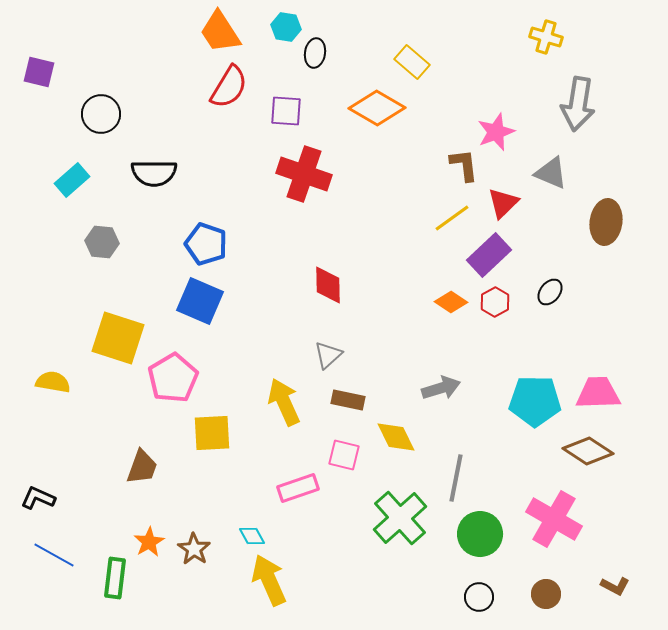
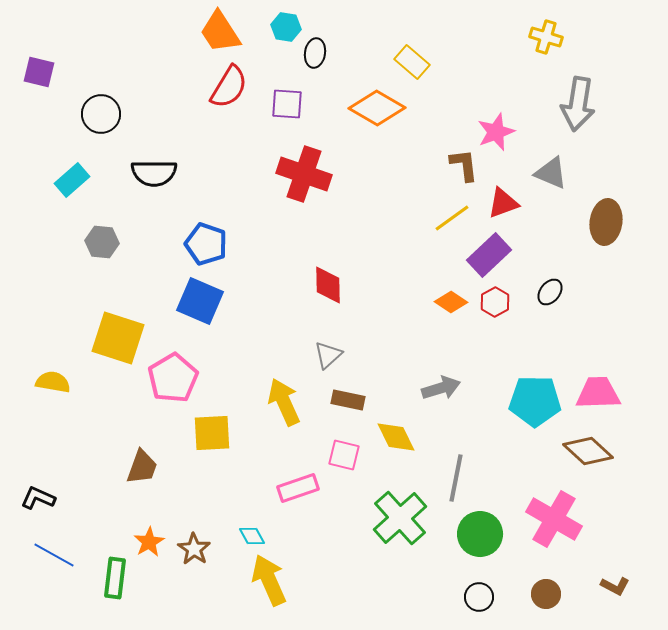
purple square at (286, 111): moved 1 px right, 7 px up
red triangle at (503, 203): rotated 24 degrees clockwise
brown diamond at (588, 451): rotated 9 degrees clockwise
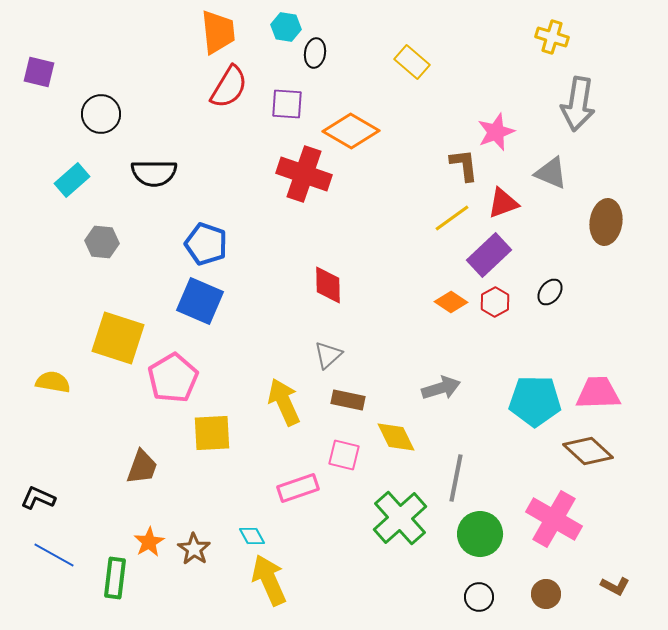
orange trapezoid at (220, 32): moved 2 px left; rotated 153 degrees counterclockwise
yellow cross at (546, 37): moved 6 px right
orange diamond at (377, 108): moved 26 px left, 23 px down
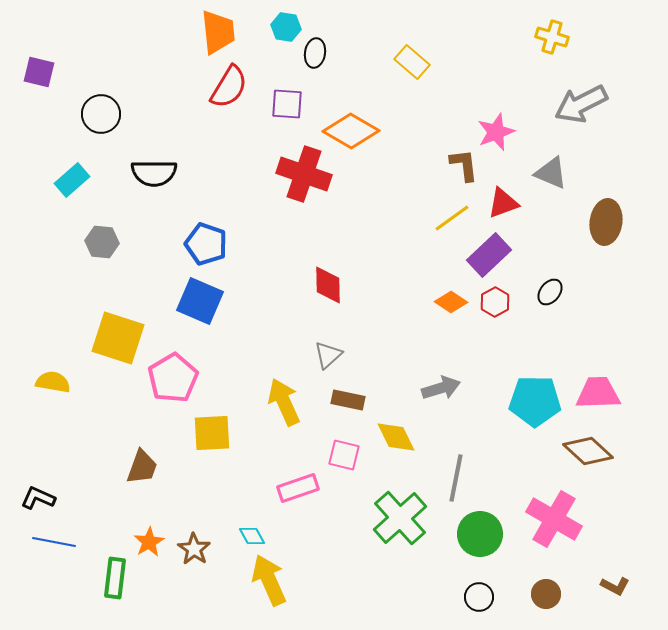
gray arrow at (578, 104): moved 3 px right; rotated 54 degrees clockwise
blue line at (54, 555): moved 13 px up; rotated 18 degrees counterclockwise
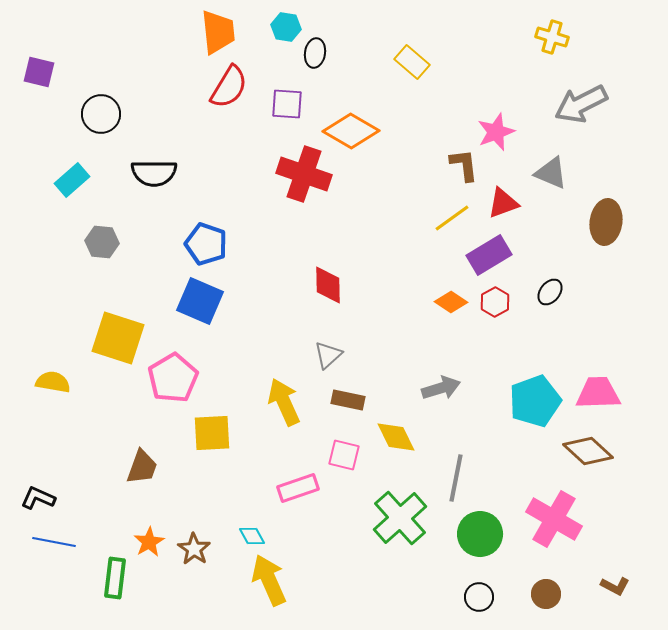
purple rectangle at (489, 255): rotated 12 degrees clockwise
cyan pentagon at (535, 401): rotated 21 degrees counterclockwise
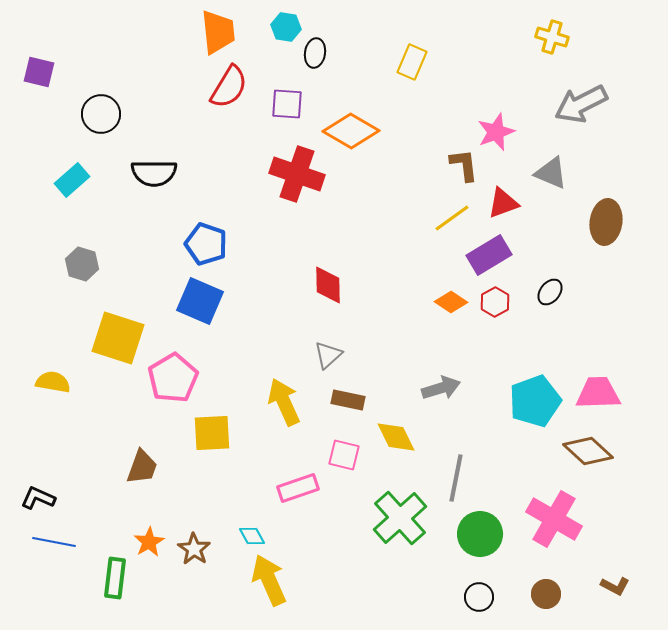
yellow rectangle at (412, 62): rotated 72 degrees clockwise
red cross at (304, 174): moved 7 px left
gray hexagon at (102, 242): moved 20 px left, 22 px down; rotated 12 degrees clockwise
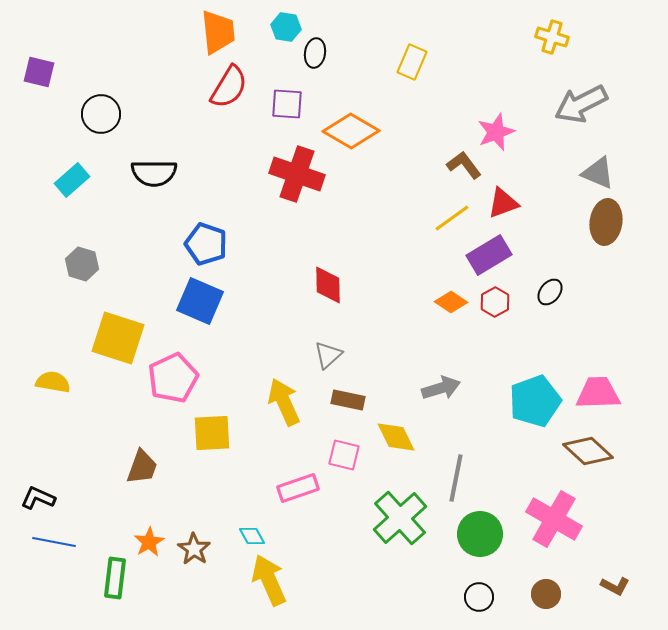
brown L-shape at (464, 165): rotated 30 degrees counterclockwise
gray triangle at (551, 173): moved 47 px right
pink pentagon at (173, 378): rotated 6 degrees clockwise
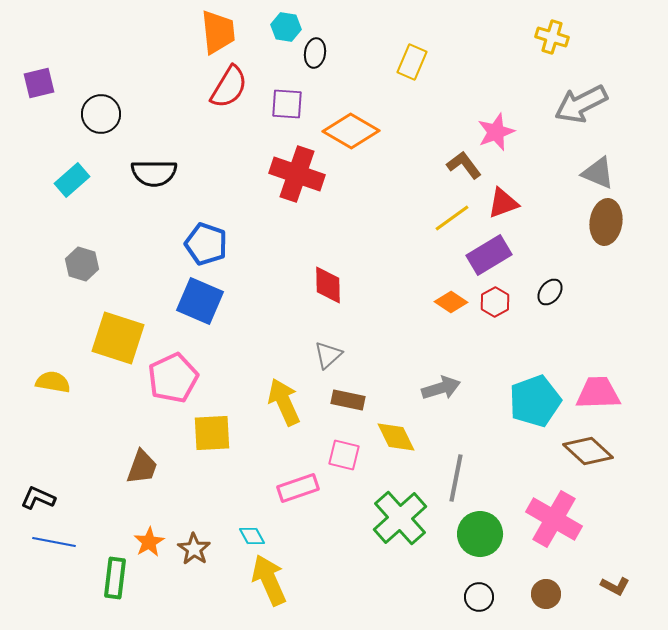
purple square at (39, 72): moved 11 px down; rotated 28 degrees counterclockwise
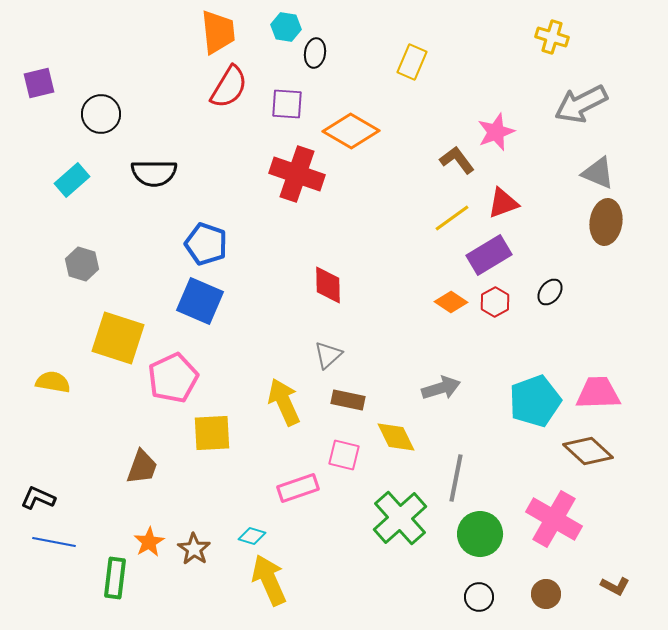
brown L-shape at (464, 165): moved 7 px left, 5 px up
cyan diamond at (252, 536): rotated 44 degrees counterclockwise
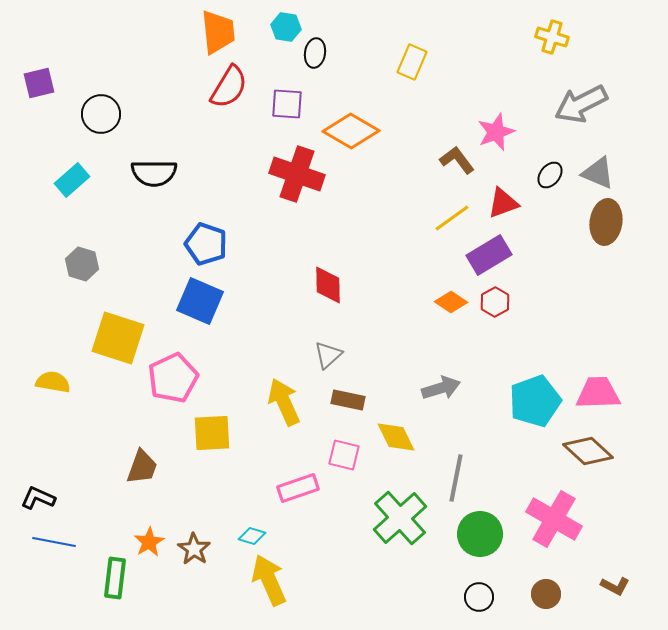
black ellipse at (550, 292): moved 117 px up
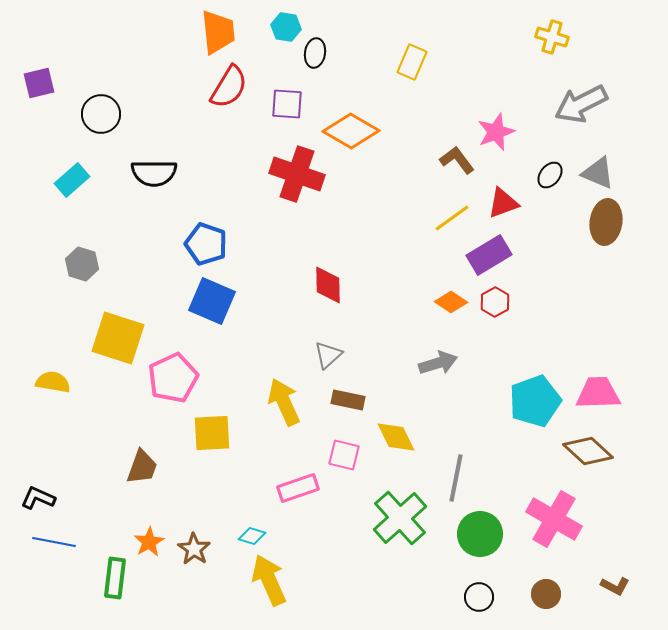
blue square at (200, 301): moved 12 px right
gray arrow at (441, 388): moved 3 px left, 25 px up
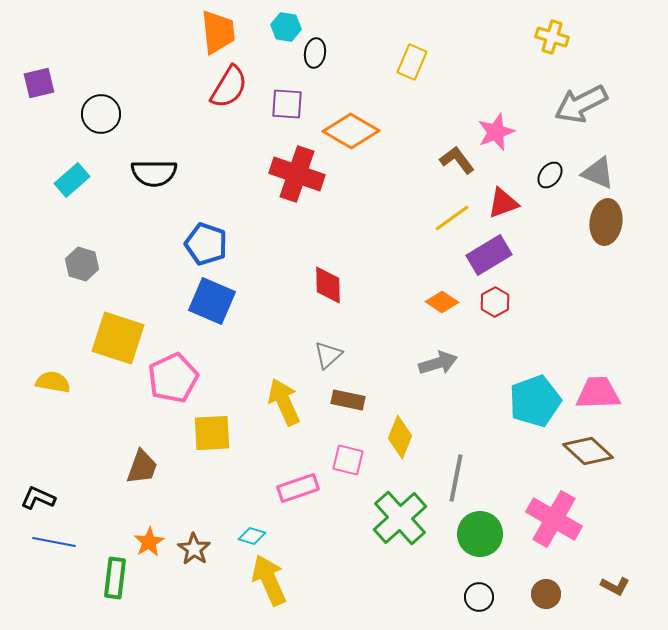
orange diamond at (451, 302): moved 9 px left
yellow diamond at (396, 437): moved 4 px right; rotated 48 degrees clockwise
pink square at (344, 455): moved 4 px right, 5 px down
